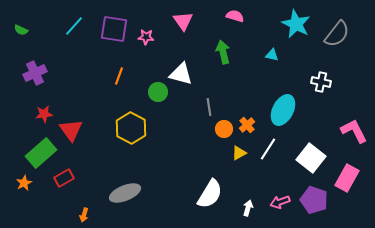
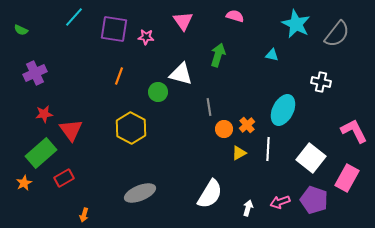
cyan line: moved 9 px up
green arrow: moved 5 px left, 3 px down; rotated 30 degrees clockwise
white line: rotated 30 degrees counterclockwise
gray ellipse: moved 15 px right
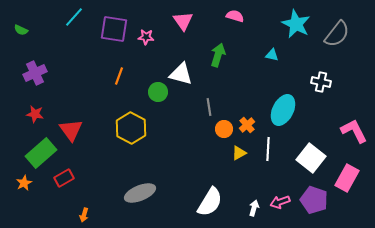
red star: moved 9 px left; rotated 18 degrees clockwise
white semicircle: moved 8 px down
white arrow: moved 6 px right
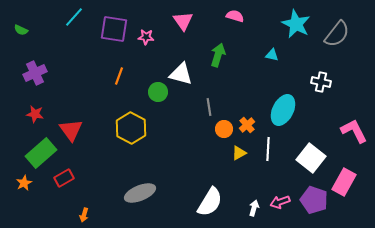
pink rectangle: moved 3 px left, 4 px down
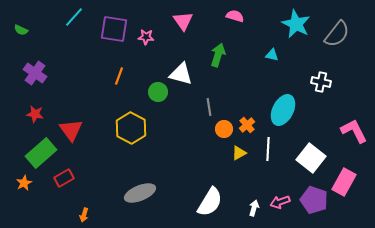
purple cross: rotated 30 degrees counterclockwise
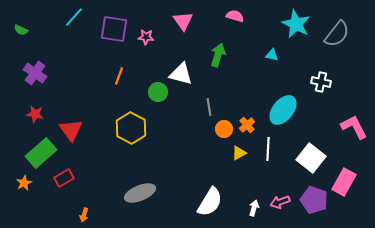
cyan ellipse: rotated 12 degrees clockwise
pink L-shape: moved 4 px up
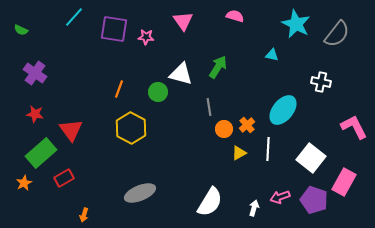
green arrow: moved 12 px down; rotated 15 degrees clockwise
orange line: moved 13 px down
pink arrow: moved 5 px up
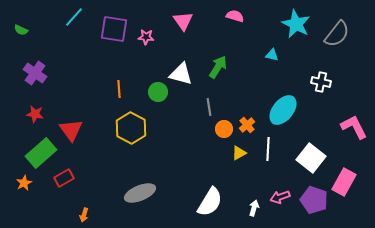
orange line: rotated 24 degrees counterclockwise
